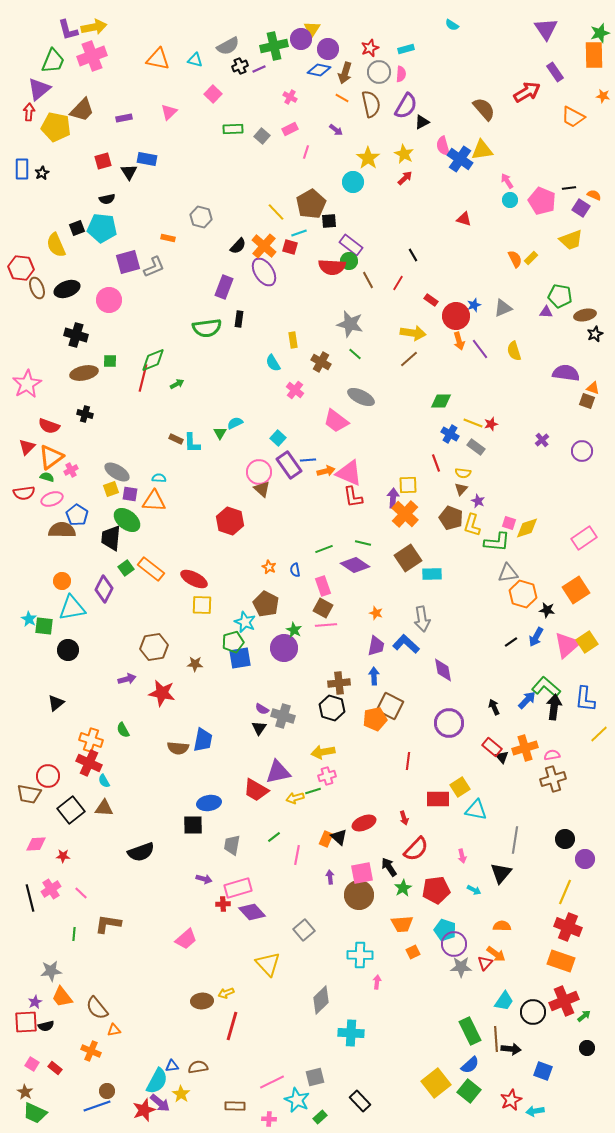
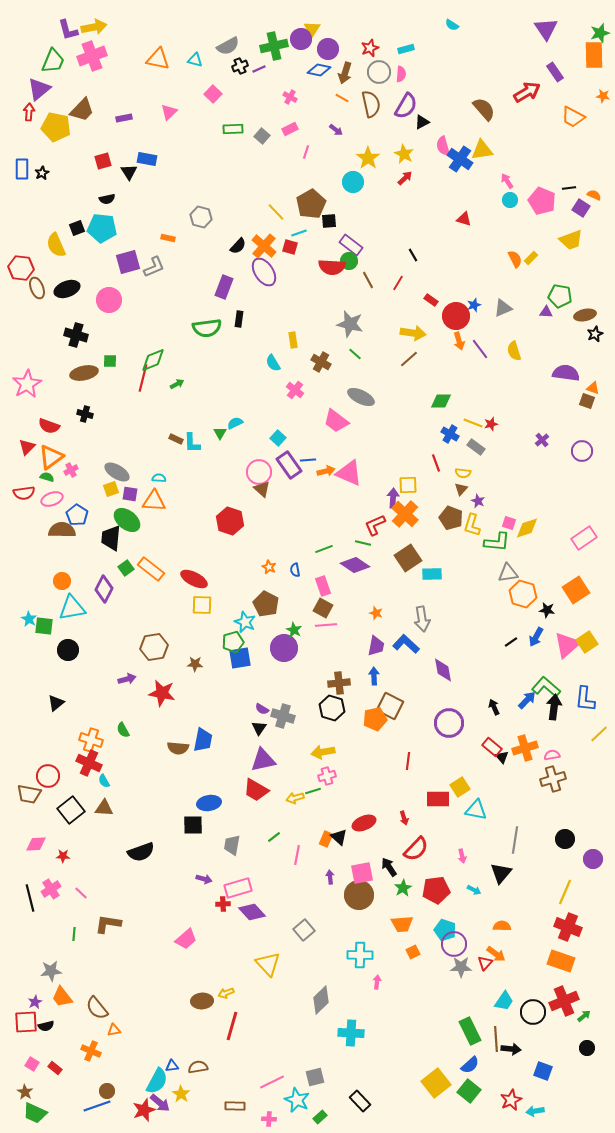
red L-shape at (353, 497): moved 22 px right, 28 px down; rotated 75 degrees clockwise
purple triangle at (278, 772): moved 15 px left, 12 px up
purple circle at (585, 859): moved 8 px right
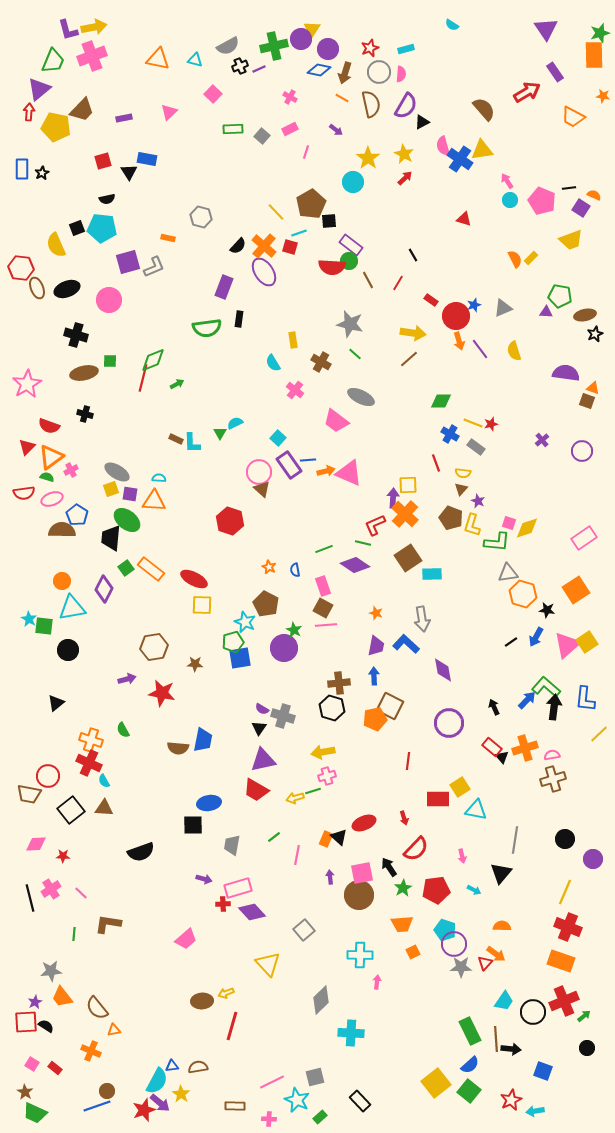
black semicircle at (46, 1026): rotated 133 degrees counterclockwise
